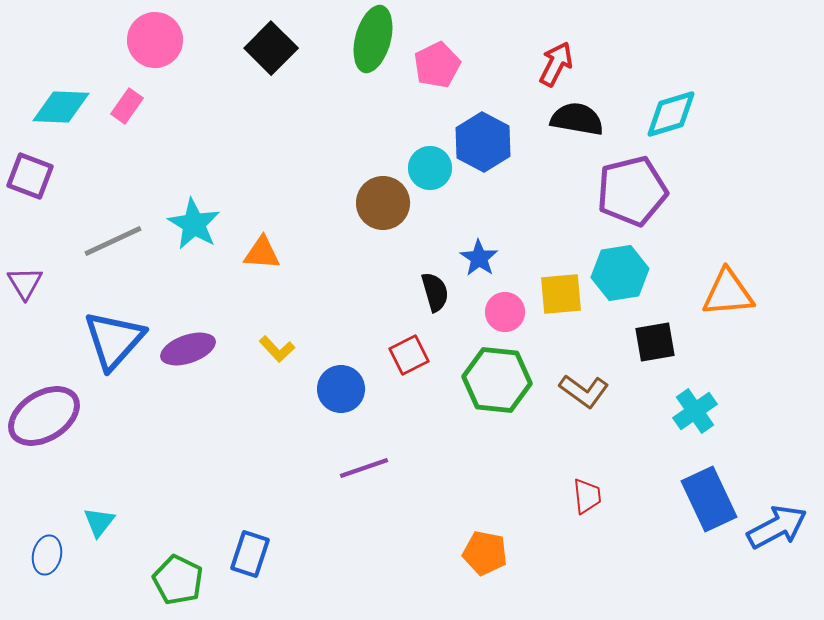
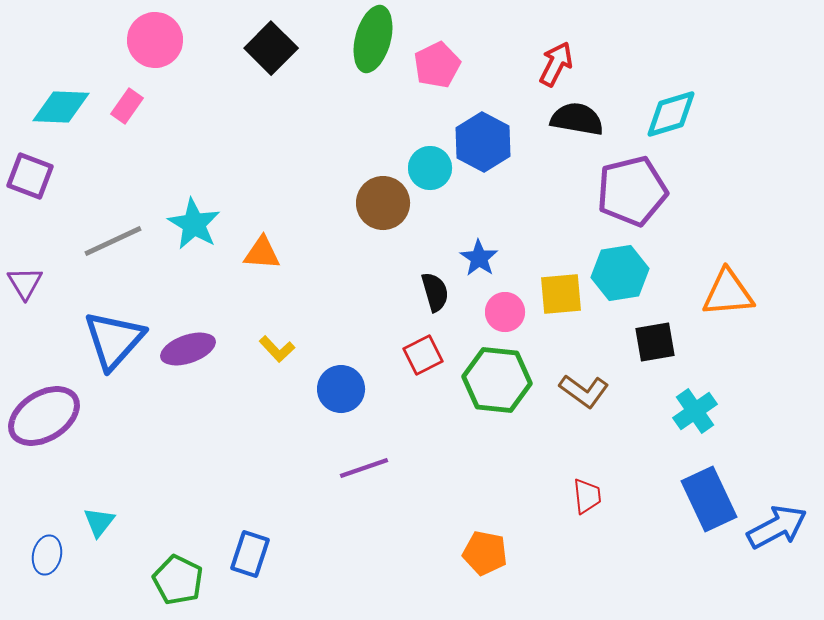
red square at (409, 355): moved 14 px right
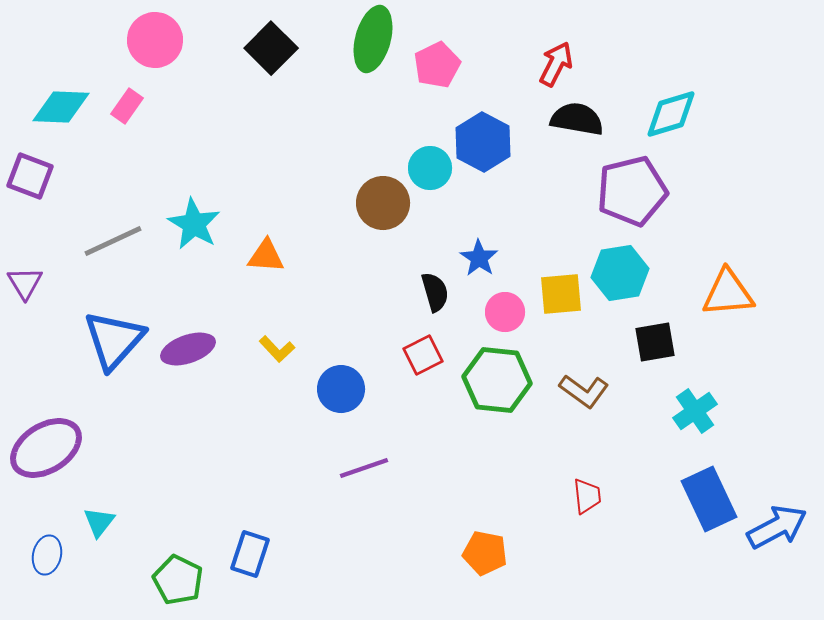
orange triangle at (262, 253): moved 4 px right, 3 px down
purple ellipse at (44, 416): moved 2 px right, 32 px down
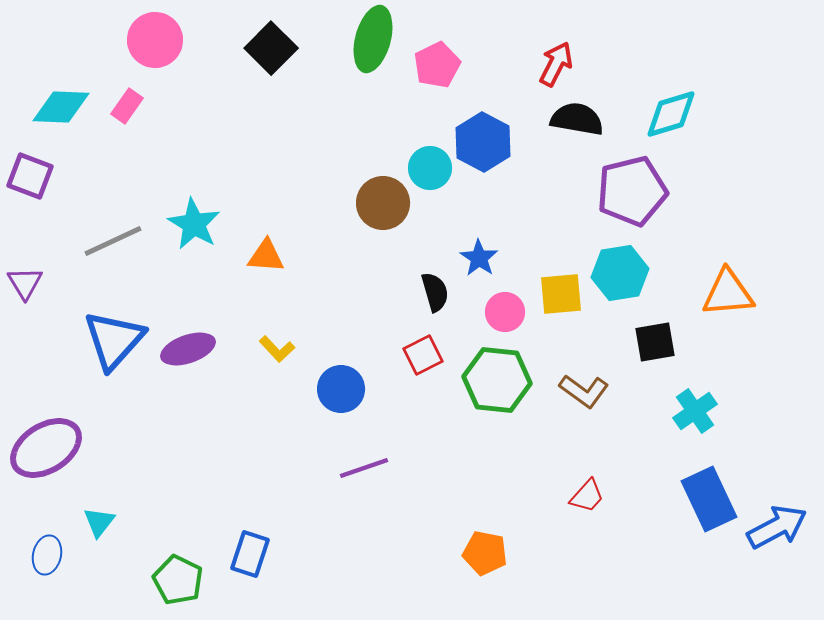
red trapezoid at (587, 496): rotated 48 degrees clockwise
